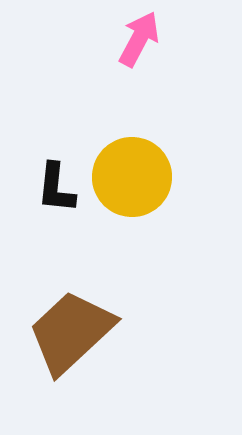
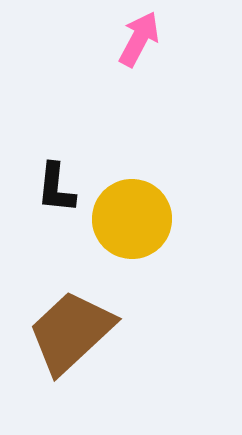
yellow circle: moved 42 px down
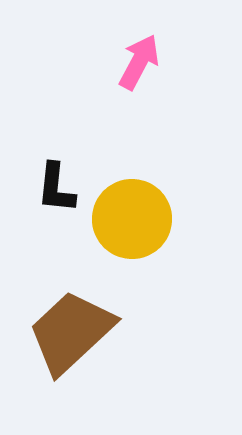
pink arrow: moved 23 px down
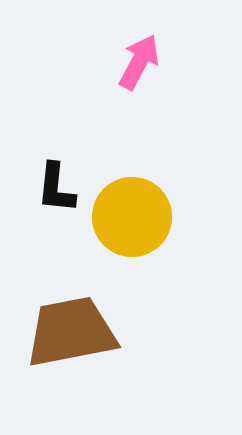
yellow circle: moved 2 px up
brown trapezoid: rotated 32 degrees clockwise
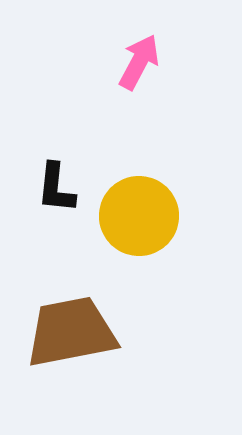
yellow circle: moved 7 px right, 1 px up
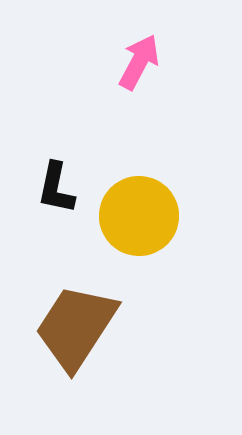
black L-shape: rotated 6 degrees clockwise
brown trapezoid: moved 5 px right, 5 px up; rotated 46 degrees counterclockwise
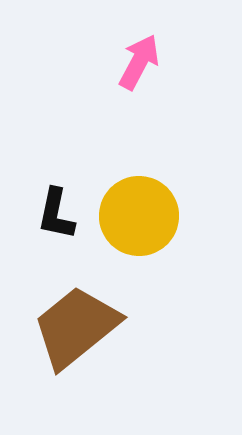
black L-shape: moved 26 px down
brown trapezoid: rotated 18 degrees clockwise
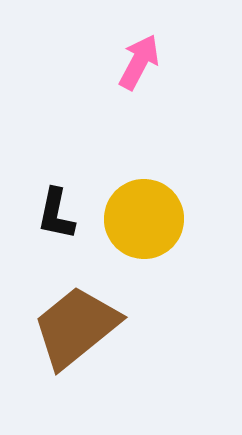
yellow circle: moved 5 px right, 3 px down
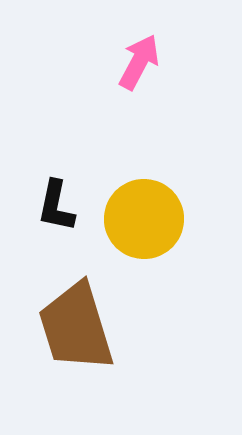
black L-shape: moved 8 px up
brown trapezoid: rotated 68 degrees counterclockwise
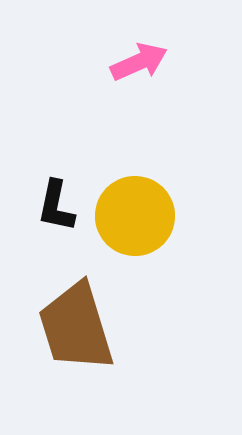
pink arrow: rotated 38 degrees clockwise
yellow circle: moved 9 px left, 3 px up
